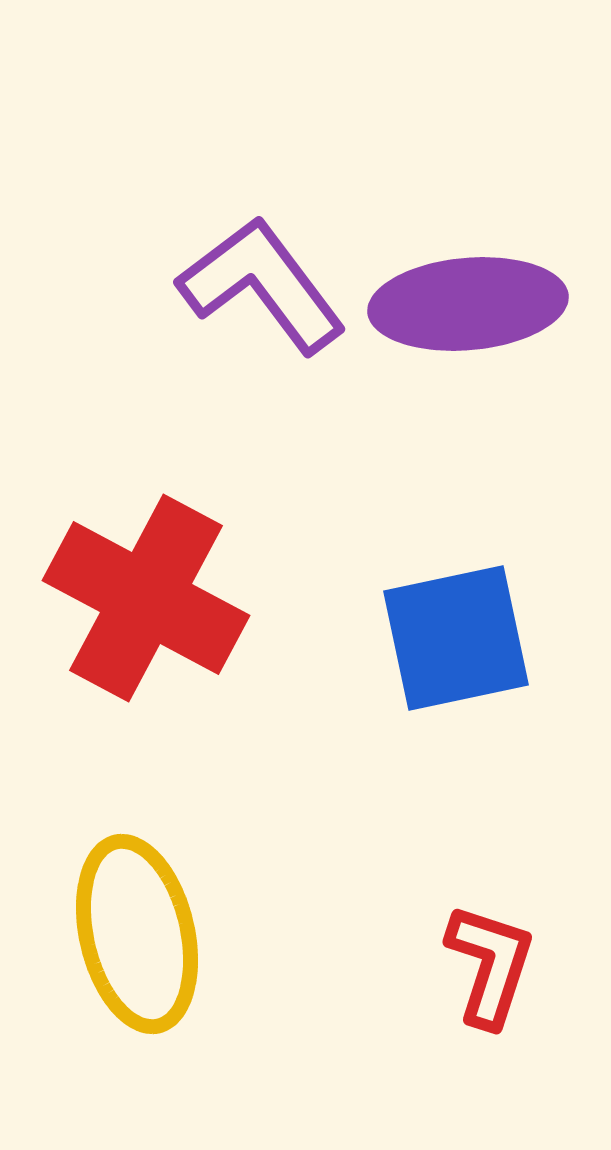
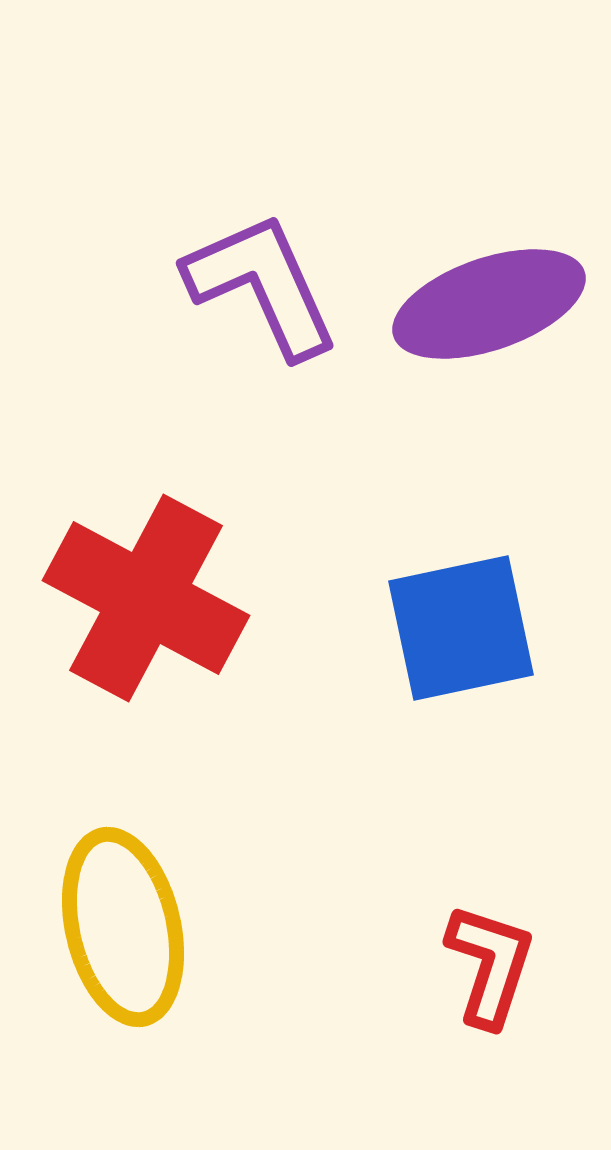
purple L-shape: rotated 13 degrees clockwise
purple ellipse: moved 21 px right; rotated 14 degrees counterclockwise
blue square: moved 5 px right, 10 px up
yellow ellipse: moved 14 px left, 7 px up
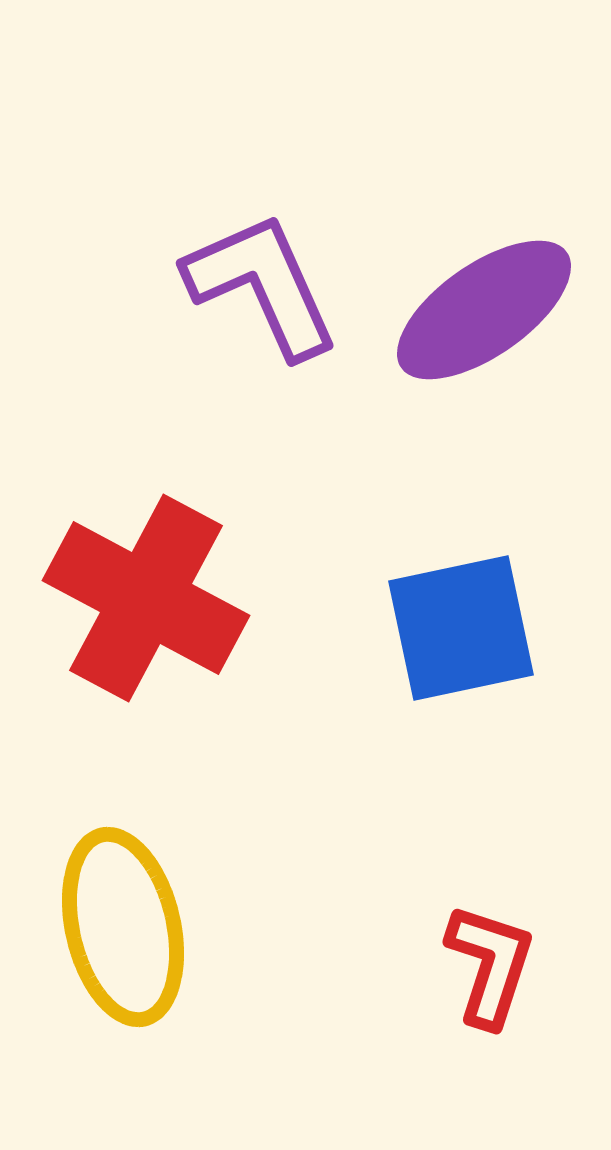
purple ellipse: moved 5 px left, 6 px down; rotated 16 degrees counterclockwise
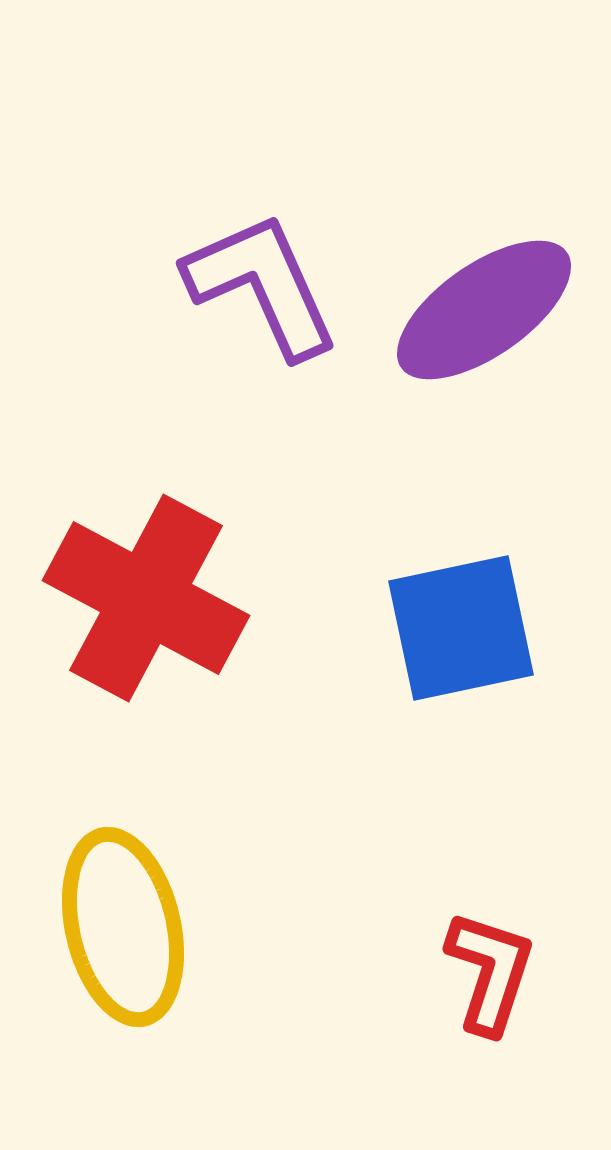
red L-shape: moved 7 px down
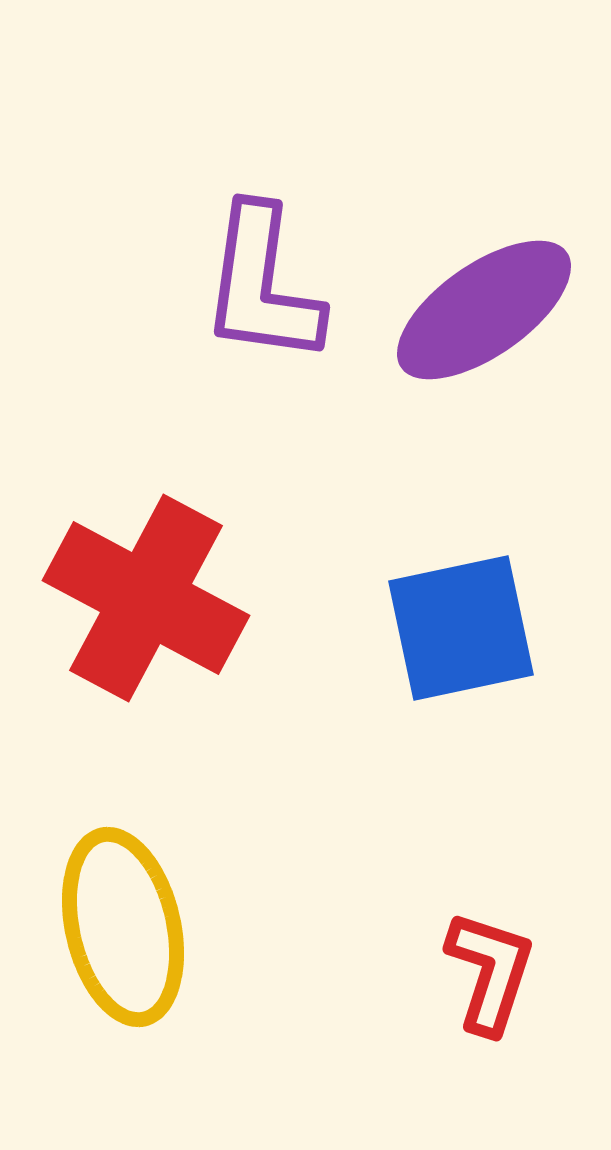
purple L-shape: rotated 148 degrees counterclockwise
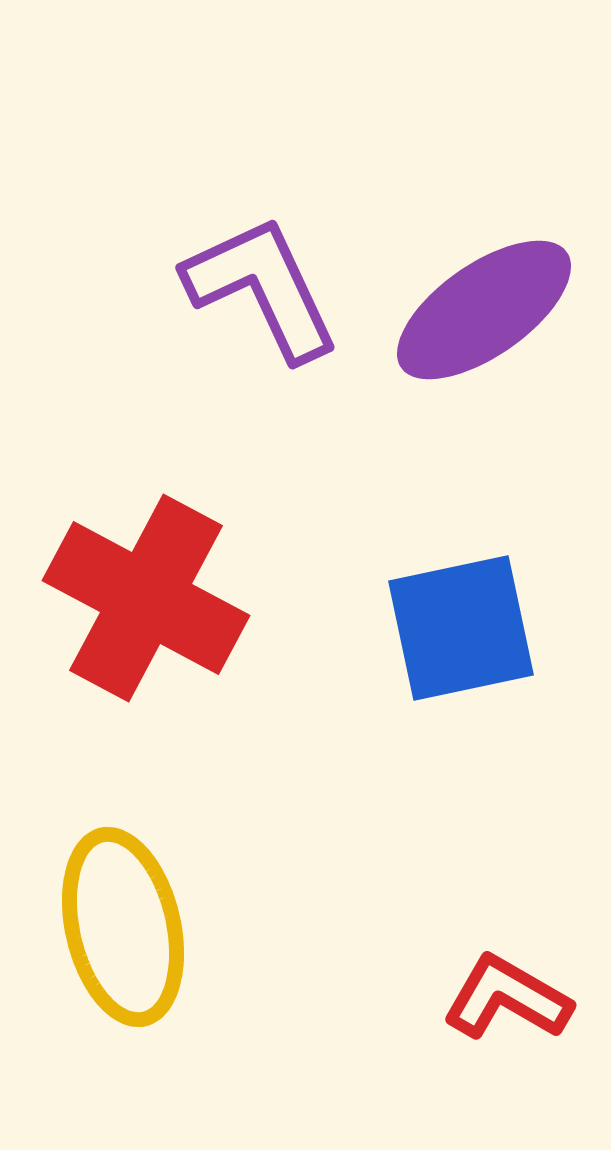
purple L-shape: moved 3 px down; rotated 147 degrees clockwise
red L-shape: moved 17 px right, 26 px down; rotated 78 degrees counterclockwise
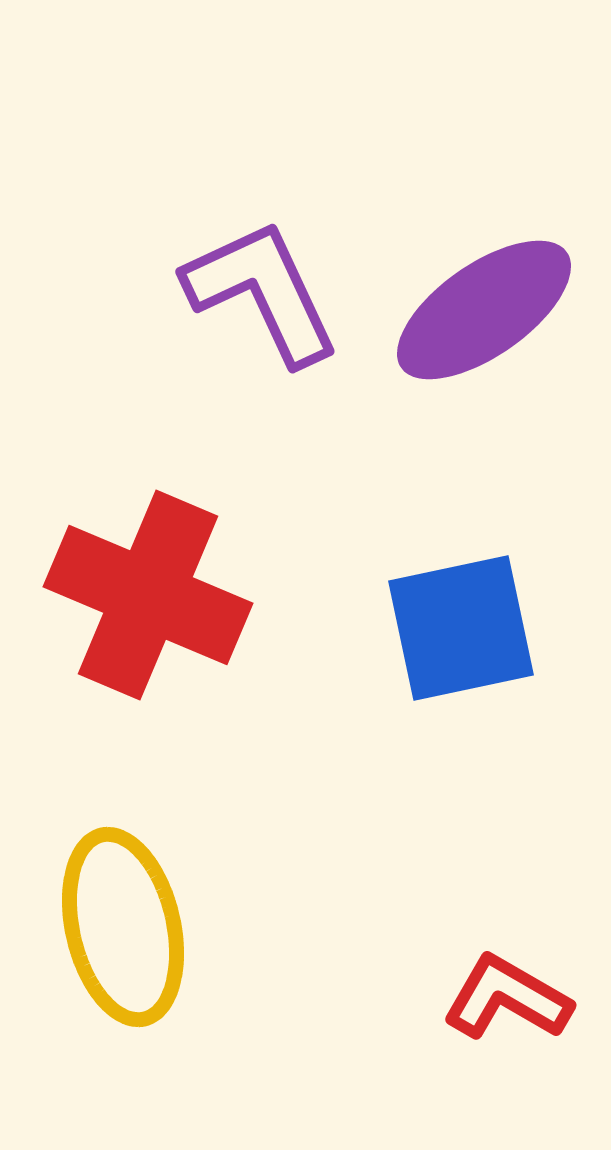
purple L-shape: moved 4 px down
red cross: moved 2 px right, 3 px up; rotated 5 degrees counterclockwise
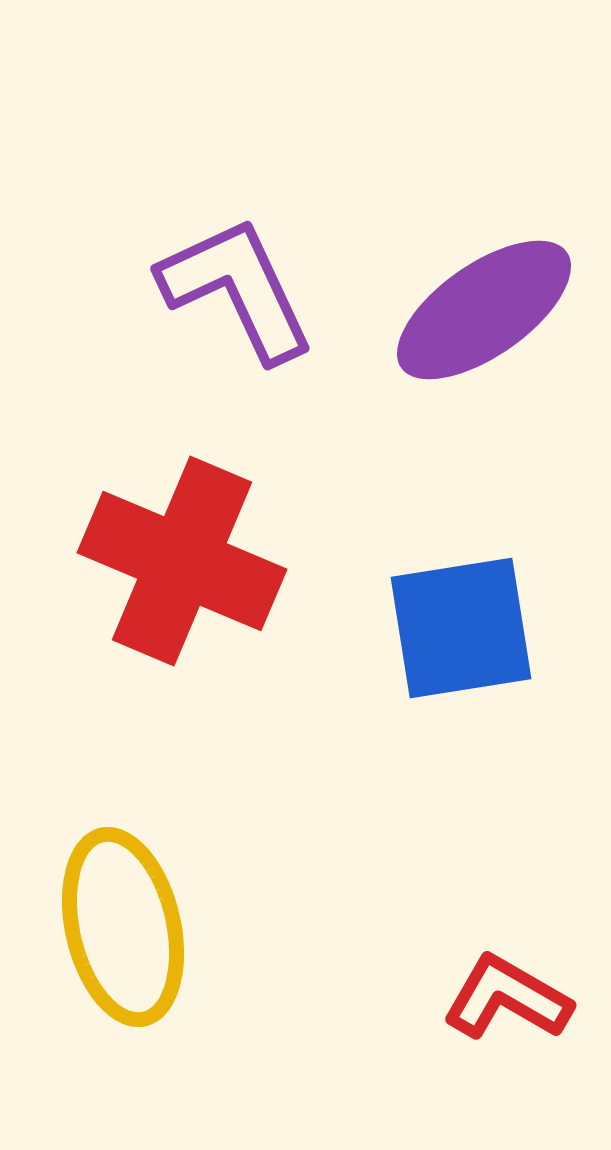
purple L-shape: moved 25 px left, 3 px up
red cross: moved 34 px right, 34 px up
blue square: rotated 3 degrees clockwise
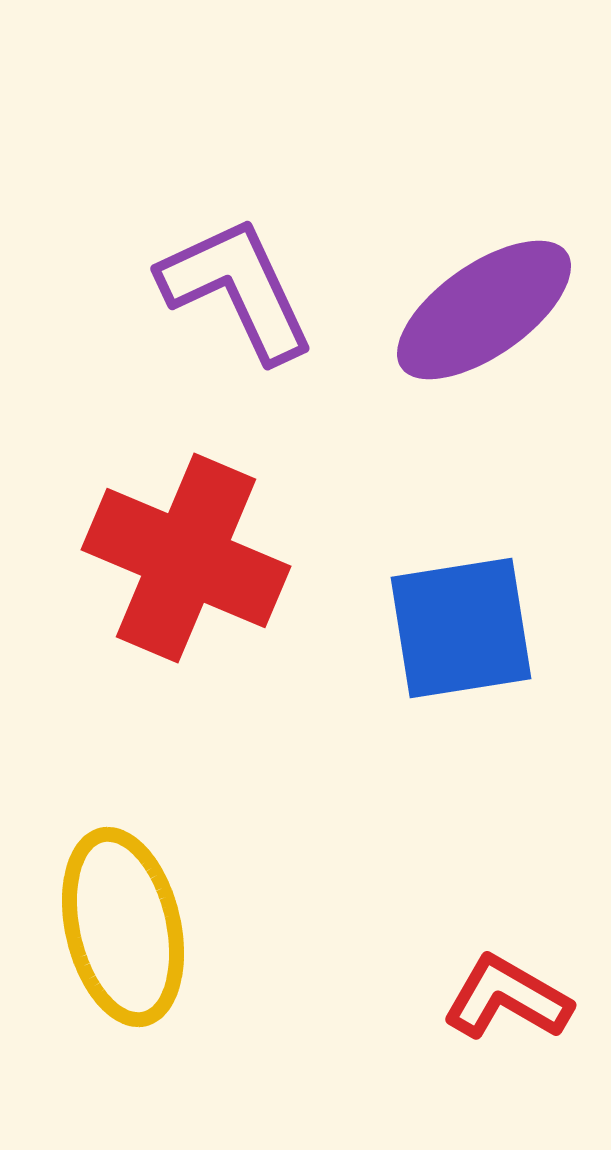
red cross: moved 4 px right, 3 px up
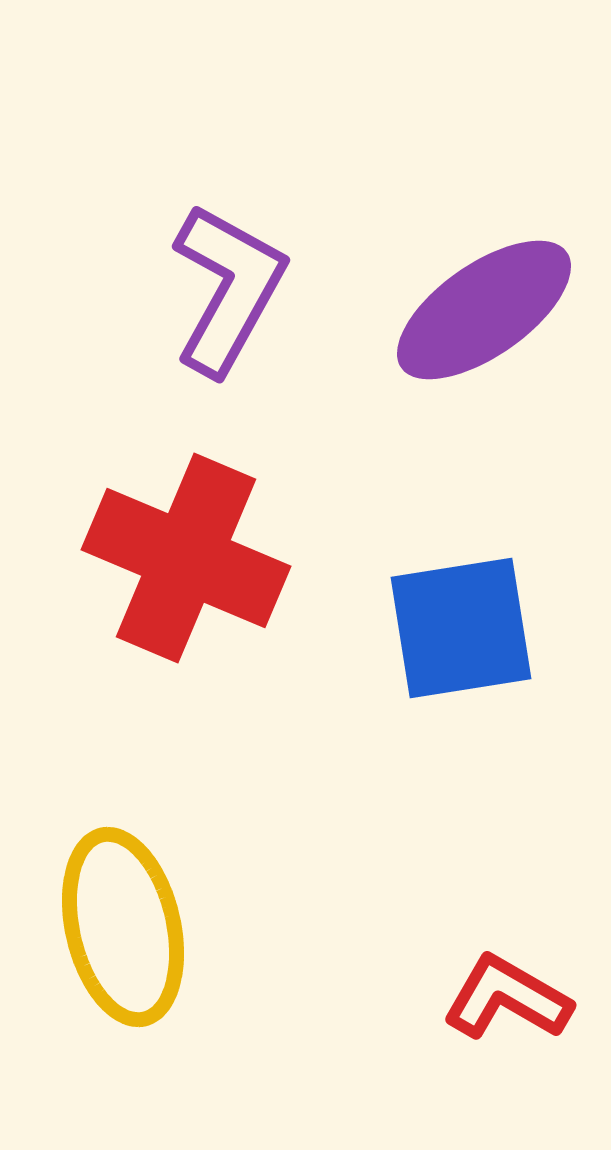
purple L-shape: moved 9 px left; rotated 54 degrees clockwise
